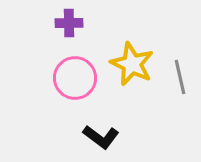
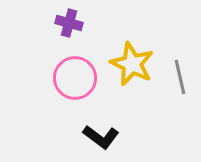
purple cross: rotated 16 degrees clockwise
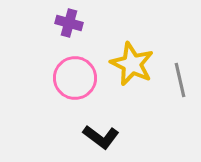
gray line: moved 3 px down
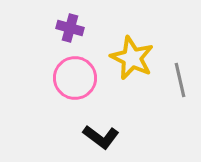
purple cross: moved 1 px right, 5 px down
yellow star: moved 6 px up
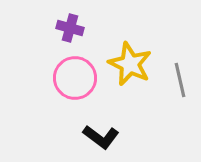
yellow star: moved 2 px left, 6 px down
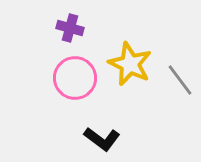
gray line: rotated 24 degrees counterclockwise
black L-shape: moved 1 px right, 2 px down
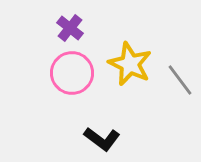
purple cross: rotated 24 degrees clockwise
pink circle: moved 3 px left, 5 px up
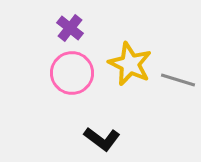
gray line: moved 2 px left; rotated 36 degrees counterclockwise
